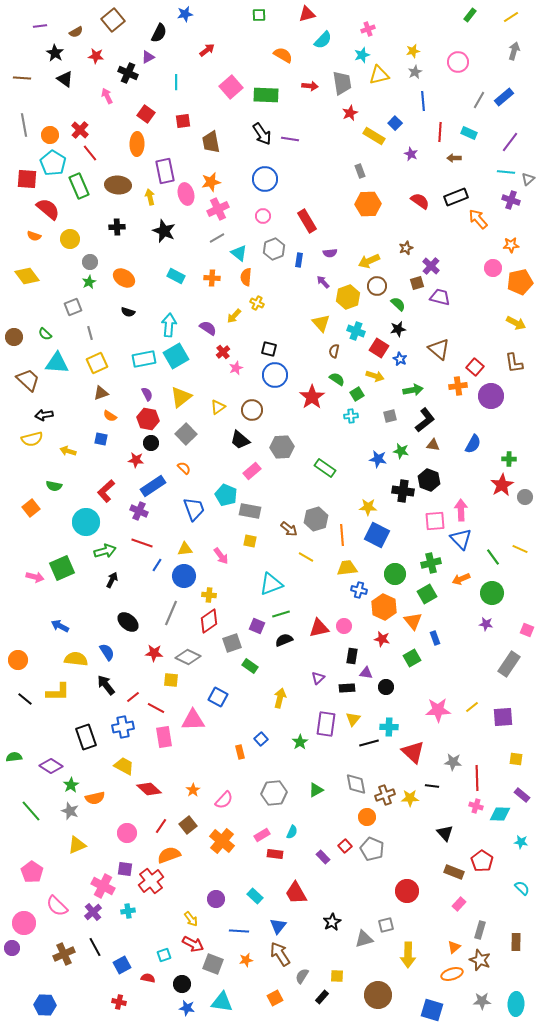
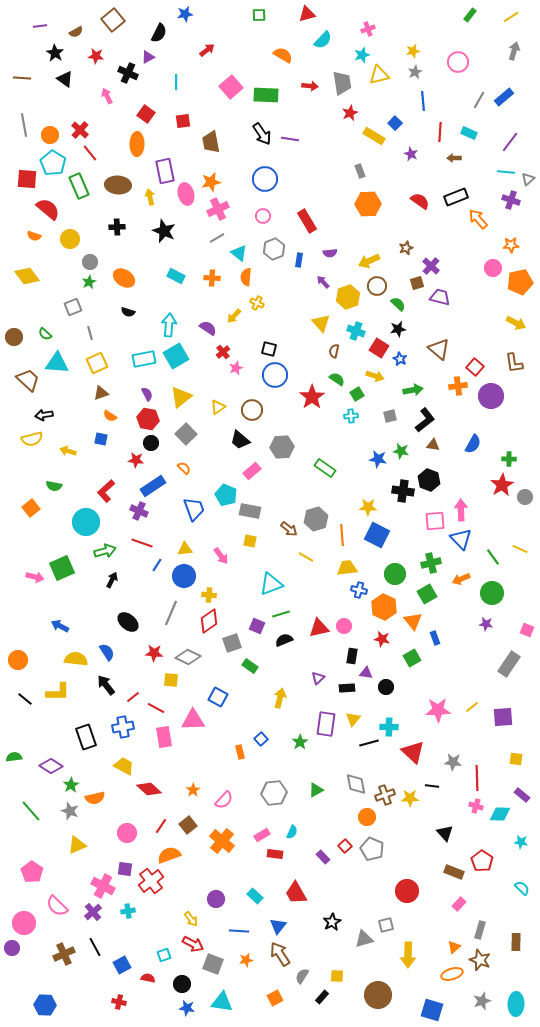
gray star at (482, 1001): rotated 18 degrees counterclockwise
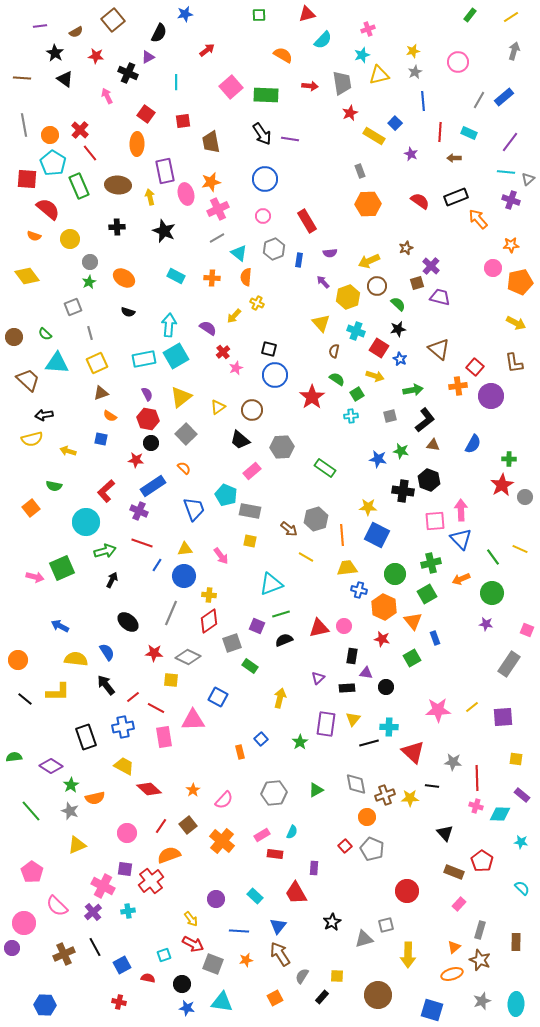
purple rectangle at (323, 857): moved 9 px left, 11 px down; rotated 48 degrees clockwise
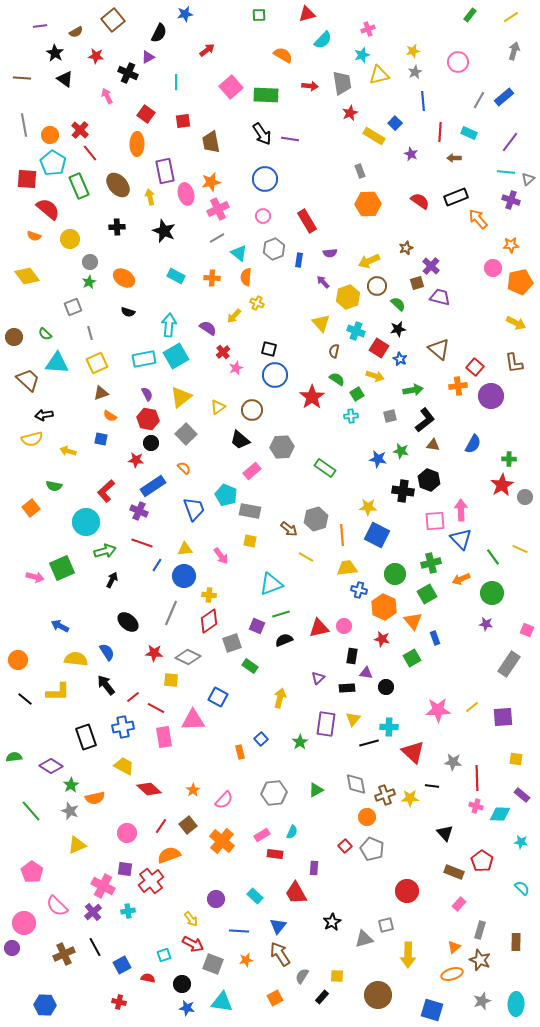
brown ellipse at (118, 185): rotated 45 degrees clockwise
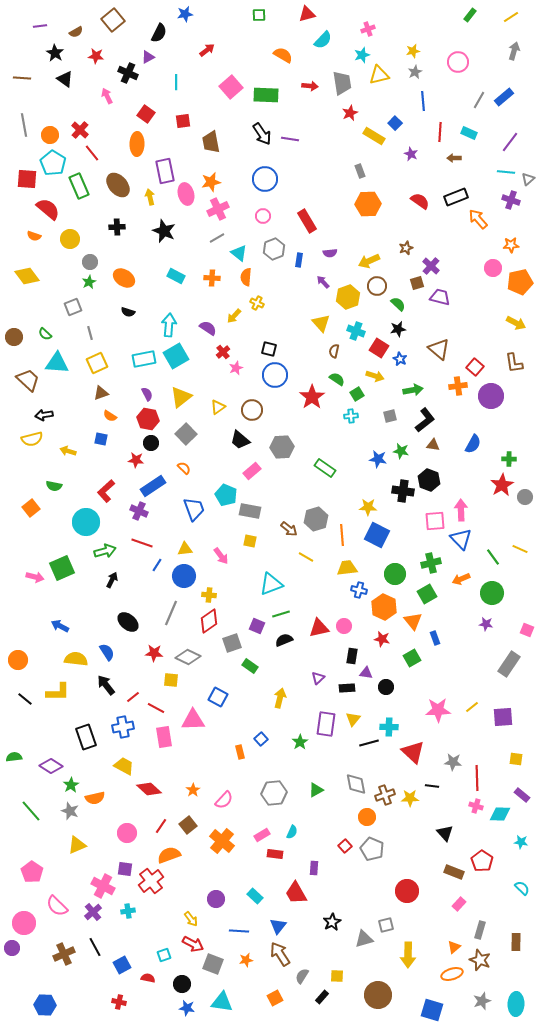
red line at (90, 153): moved 2 px right
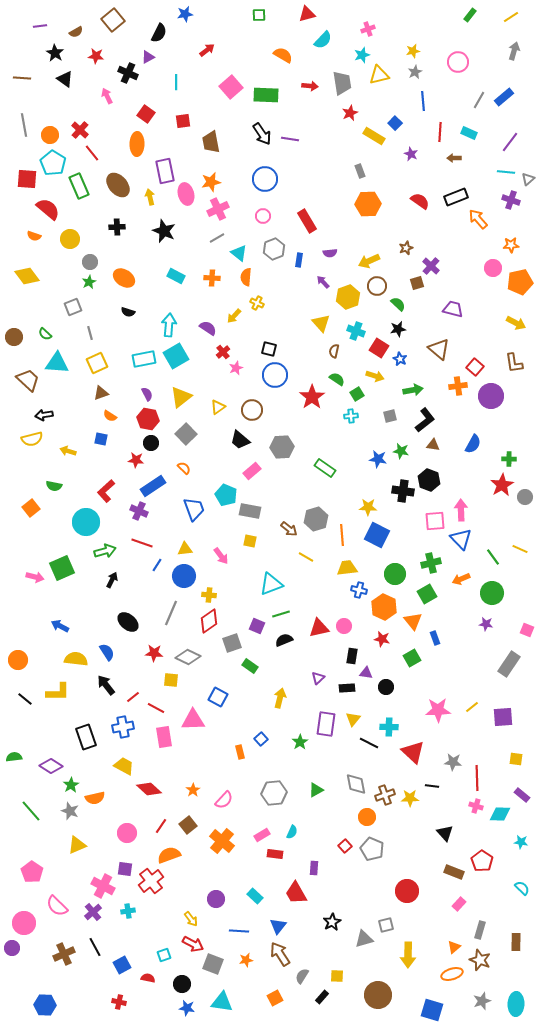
purple trapezoid at (440, 297): moved 13 px right, 12 px down
black line at (369, 743): rotated 42 degrees clockwise
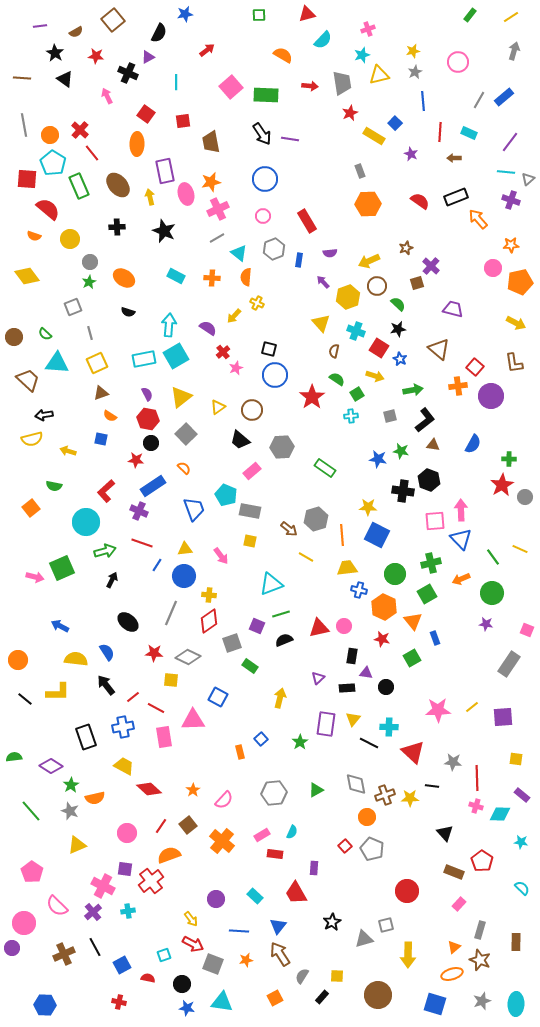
blue square at (432, 1010): moved 3 px right, 6 px up
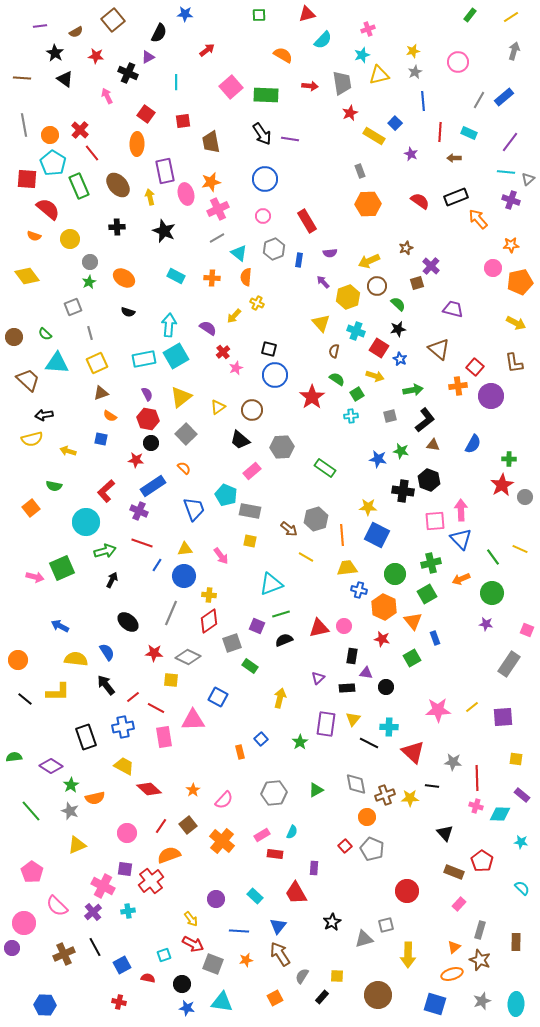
blue star at (185, 14): rotated 14 degrees clockwise
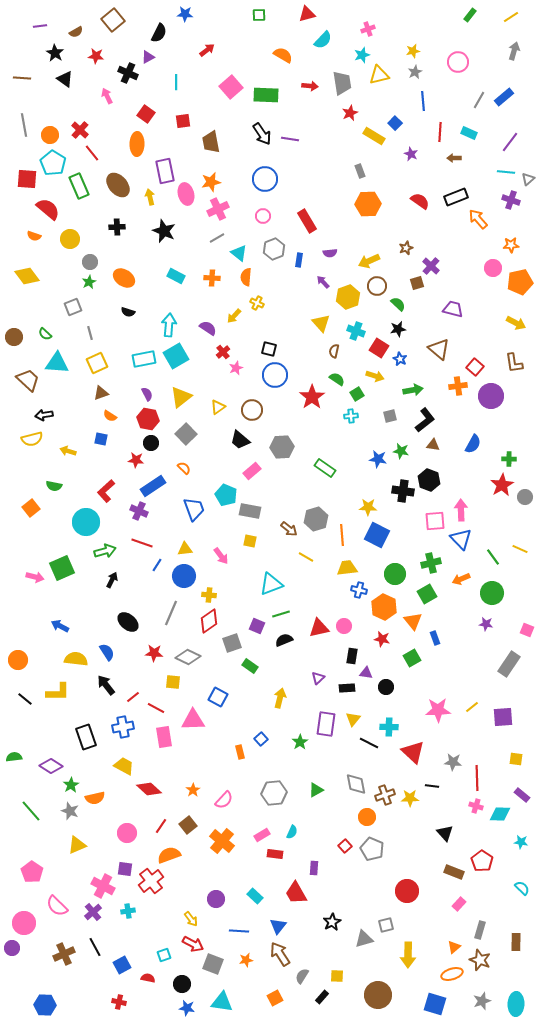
yellow square at (171, 680): moved 2 px right, 2 px down
